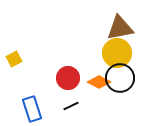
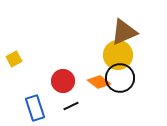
brown triangle: moved 4 px right, 4 px down; rotated 12 degrees counterclockwise
yellow circle: moved 1 px right, 2 px down
red circle: moved 5 px left, 3 px down
orange diamond: rotated 10 degrees clockwise
blue rectangle: moved 3 px right, 1 px up
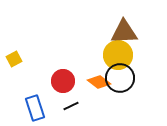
brown triangle: rotated 20 degrees clockwise
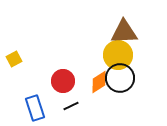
orange diamond: rotated 70 degrees counterclockwise
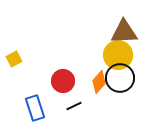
orange diamond: rotated 15 degrees counterclockwise
black line: moved 3 px right
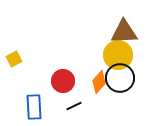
blue rectangle: moved 1 px left, 1 px up; rotated 15 degrees clockwise
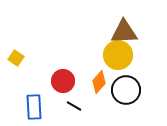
yellow square: moved 2 px right, 1 px up; rotated 28 degrees counterclockwise
black circle: moved 6 px right, 12 px down
black line: rotated 56 degrees clockwise
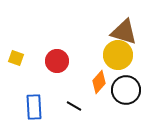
brown triangle: rotated 20 degrees clockwise
yellow square: rotated 14 degrees counterclockwise
red circle: moved 6 px left, 20 px up
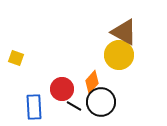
brown triangle: rotated 12 degrees clockwise
yellow circle: moved 1 px right
red circle: moved 5 px right, 28 px down
orange diamond: moved 7 px left
black circle: moved 25 px left, 12 px down
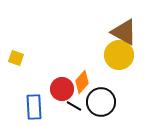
orange diamond: moved 10 px left
